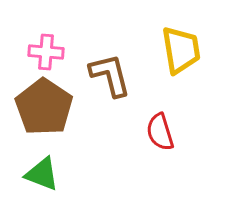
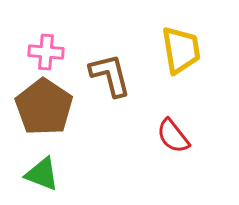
red semicircle: moved 13 px right, 4 px down; rotated 21 degrees counterclockwise
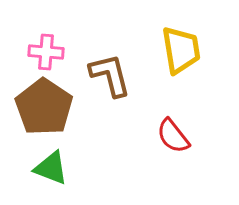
green triangle: moved 9 px right, 6 px up
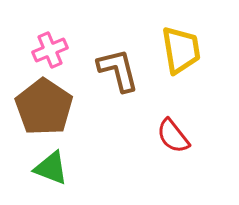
pink cross: moved 4 px right, 2 px up; rotated 28 degrees counterclockwise
brown L-shape: moved 8 px right, 5 px up
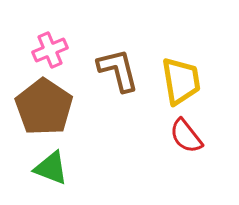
yellow trapezoid: moved 31 px down
red semicircle: moved 13 px right
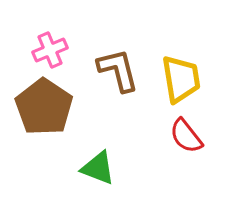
yellow trapezoid: moved 2 px up
green triangle: moved 47 px right
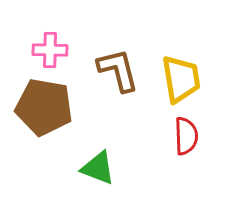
pink cross: rotated 24 degrees clockwise
brown pentagon: rotated 24 degrees counterclockwise
red semicircle: rotated 144 degrees counterclockwise
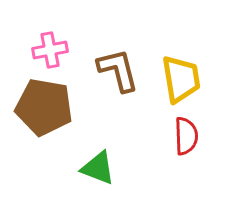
pink cross: rotated 12 degrees counterclockwise
